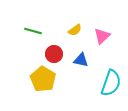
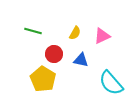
yellow semicircle: moved 3 px down; rotated 24 degrees counterclockwise
pink triangle: rotated 18 degrees clockwise
cyan semicircle: rotated 120 degrees clockwise
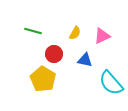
blue triangle: moved 4 px right
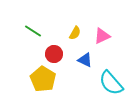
green line: rotated 18 degrees clockwise
blue triangle: rotated 14 degrees clockwise
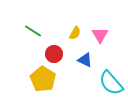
pink triangle: moved 2 px left, 1 px up; rotated 36 degrees counterclockwise
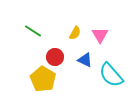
red circle: moved 1 px right, 3 px down
cyan semicircle: moved 8 px up
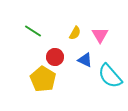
cyan semicircle: moved 1 px left, 1 px down
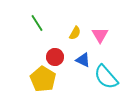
green line: moved 4 px right, 8 px up; rotated 24 degrees clockwise
blue triangle: moved 2 px left
cyan semicircle: moved 4 px left, 1 px down
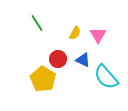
pink triangle: moved 2 px left
red circle: moved 3 px right, 2 px down
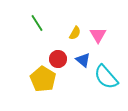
blue triangle: rotated 14 degrees clockwise
